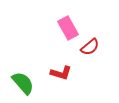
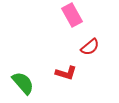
pink rectangle: moved 4 px right, 13 px up
red L-shape: moved 5 px right
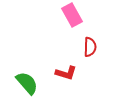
red semicircle: rotated 48 degrees counterclockwise
green semicircle: moved 4 px right
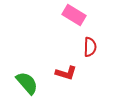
pink rectangle: moved 2 px right; rotated 30 degrees counterclockwise
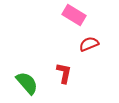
red semicircle: moved 1 px left, 3 px up; rotated 114 degrees counterclockwise
red L-shape: moved 2 px left; rotated 95 degrees counterclockwise
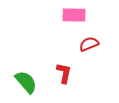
pink rectangle: rotated 30 degrees counterclockwise
green semicircle: moved 1 px left, 1 px up
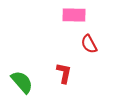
red semicircle: rotated 96 degrees counterclockwise
green semicircle: moved 4 px left
